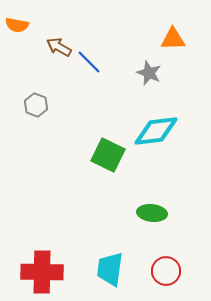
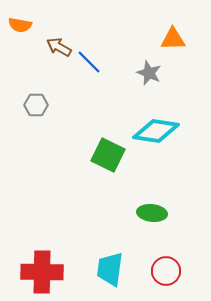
orange semicircle: moved 3 px right
gray hexagon: rotated 20 degrees counterclockwise
cyan diamond: rotated 15 degrees clockwise
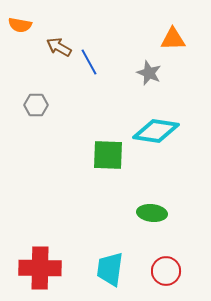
blue line: rotated 16 degrees clockwise
green square: rotated 24 degrees counterclockwise
red cross: moved 2 px left, 4 px up
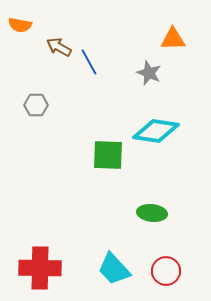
cyan trapezoid: moved 4 px right; rotated 51 degrees counterclockwise
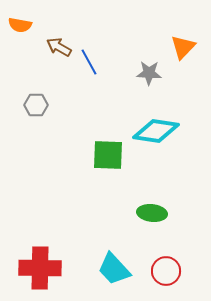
orange triangle: moved 10 px right, 8 px down; rotated 44 degrees counterclockwise
gray star: rotated 20 degrees counterclockwise
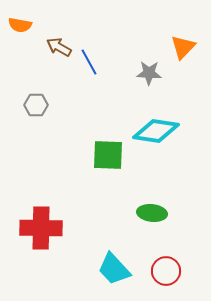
red cross: moved 1 px right, 40 px up
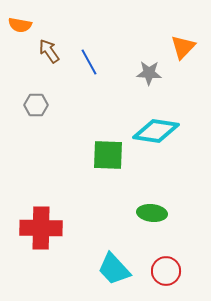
brown arrow: moved 10 px left, 4 px down; rotated 25 degrees clockwise
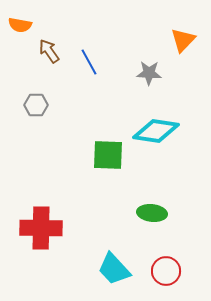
orange triangle: moved 7 px up
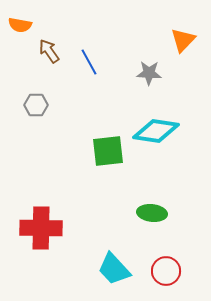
green square: moved 4 px up; rotated 8 degrees counterclockwise
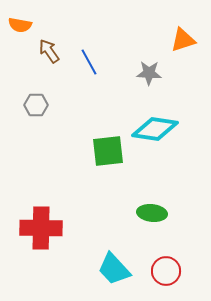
orange triangle: rotated 28 degrees clockwise
cyan diamond: moved 1 px left, 2 px up
